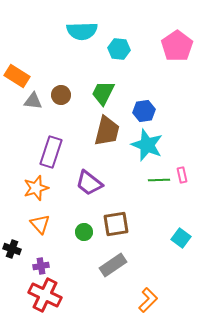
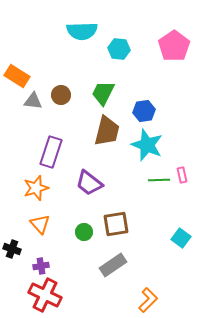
pink pentagon: moved 3 px left
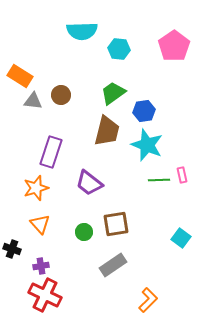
orange rectangle: moved 3 px right
green trapezoid: moved 10 px right; rotated 28 degrees clockwise
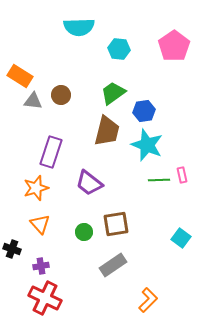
cyan semicircle: moved 3 px left, 4 px up
red cross: moved 3 px down
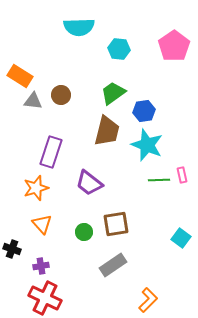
orange triangle: moved 2 px right
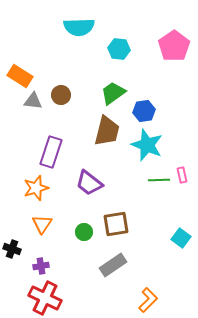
orange triangle: rotated 15 degrees clockwise
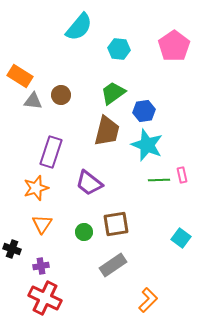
cyan semicircle: rotated 48 degrees counterclockwise
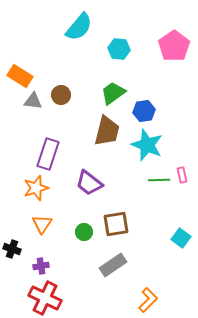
purple rectangle: moved 3 px left, 2 px down
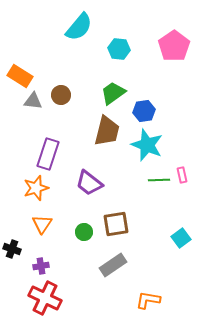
cyan square: rotated 18 degrees clockwise
orange L-shape: rotated 125 degrees counterclockwise
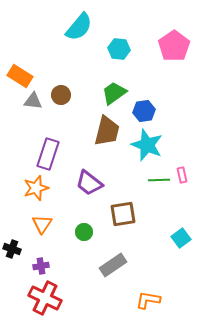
green trapezoid: moved 1 px right
brown square: moved 7 px right, 10 px up
